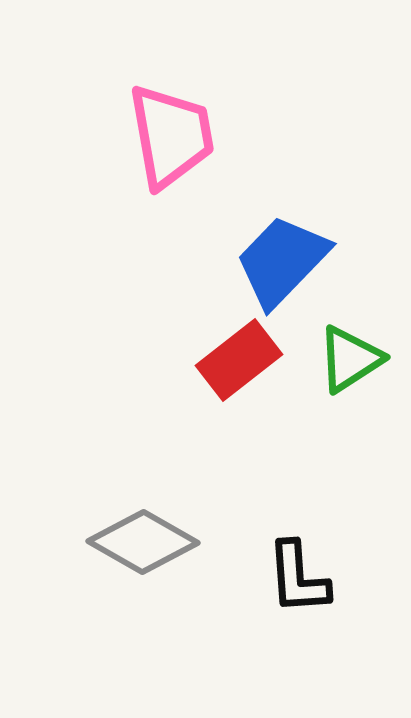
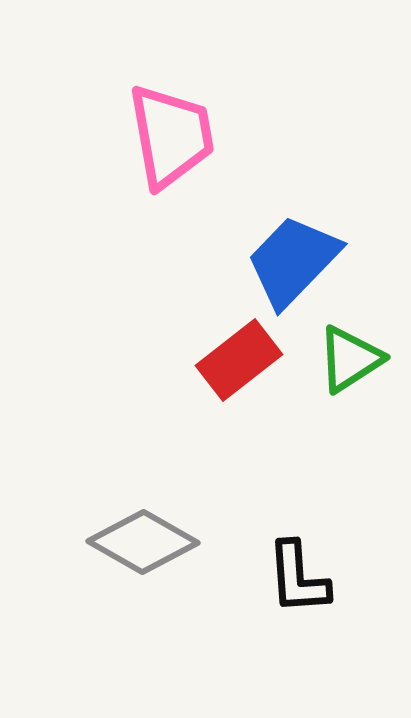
blue trapezoid: moved 11 px right
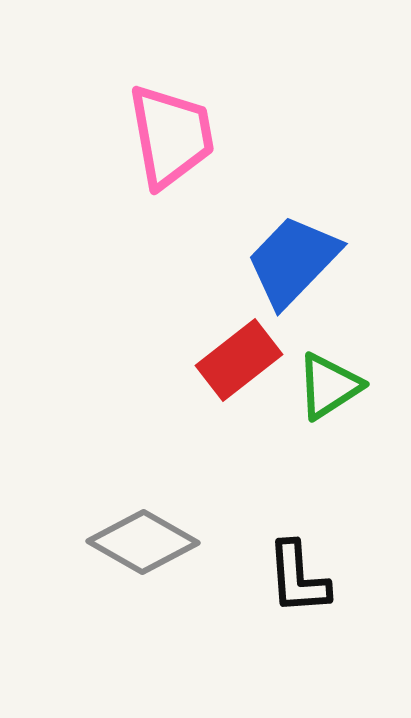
green triangle: moved 21 px left, 27 px down
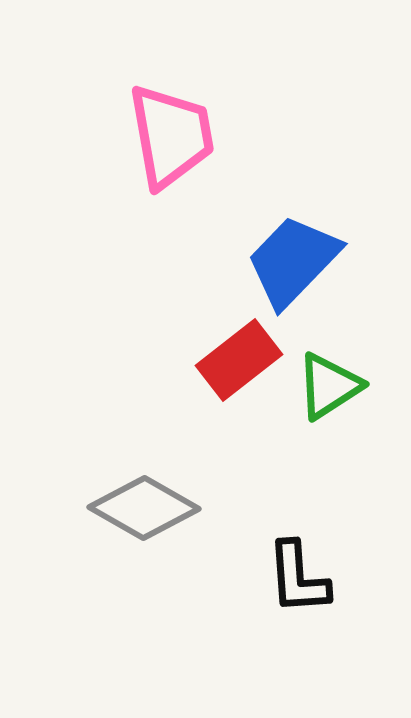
gray diamond: moved 1 px right, 34 px up
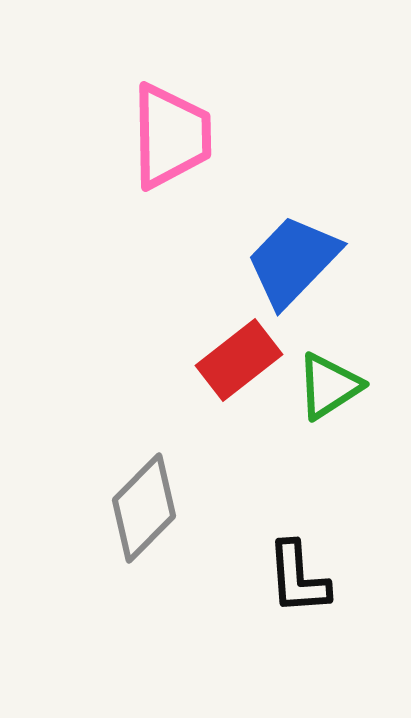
pink trapezoid: rotated 9 degrees clockwise
gray diamond: rotated 75 degrees counterclockwise
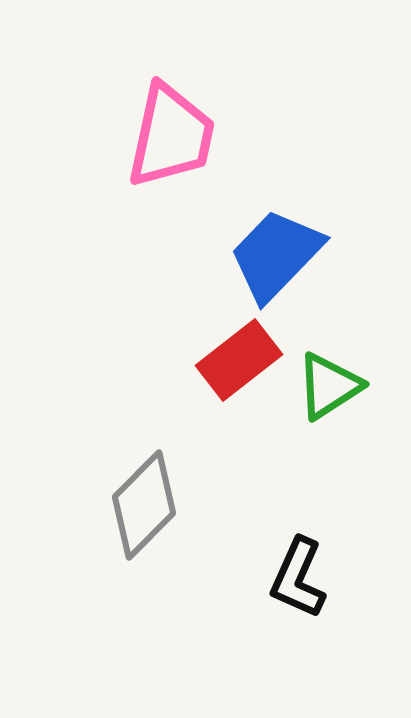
pink trapezoid: rotated 13 degrees clockwise
blue trapezoid: moved 17 px left, 6 px up
gray diamond: moved 3 px up
black L-shape: rotated 28 degrees clockwise
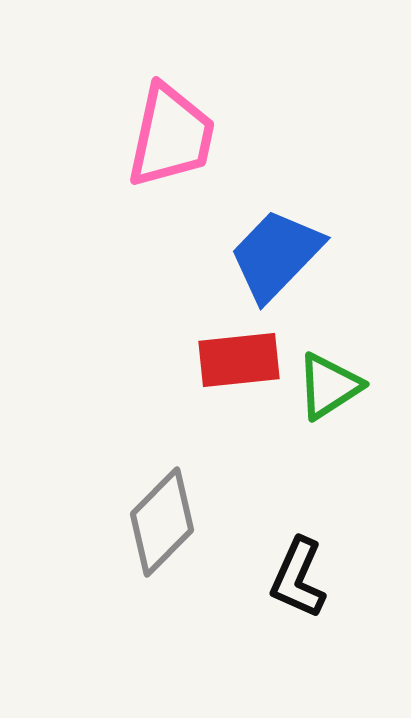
red rectangle: rotated 32 degrees clockwise
gray diamond: moved 18 px right, 17 px down
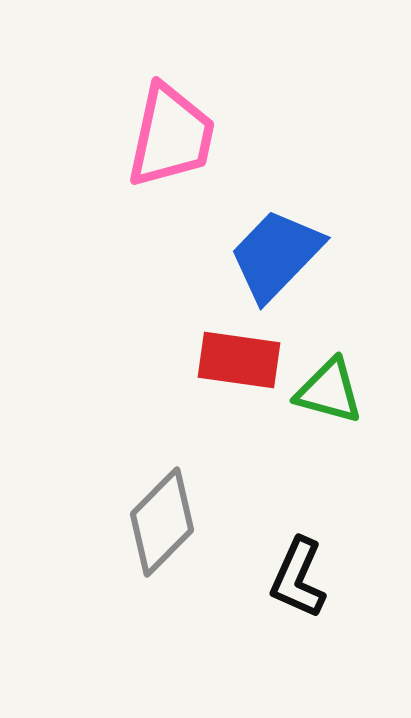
red rectangle: rotated 14 degrees clockwise
green triangle: moved 5 px down; rotated 48 degrees clockwise
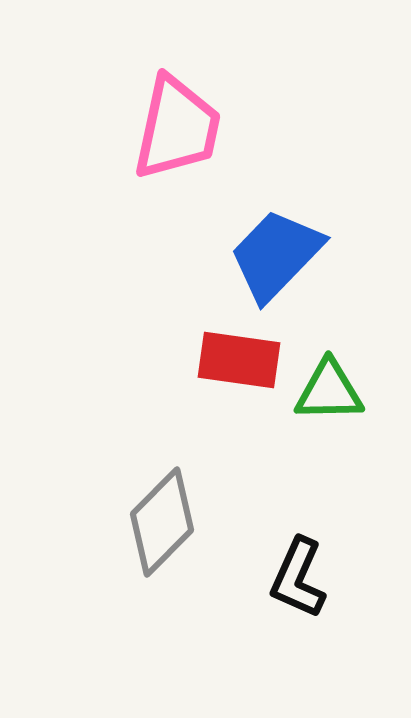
pink trapezoid: moved 6 px right, 8 px up
green triangle: rotated 16 degrees counterclockwise
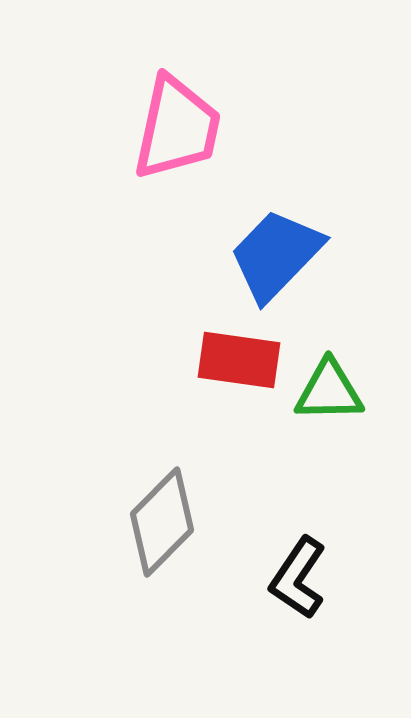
black L-shape: rotated 10 degrees clockwise
